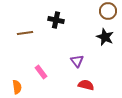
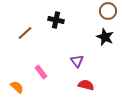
brown line: rotated 35 degrees counterclockwise
orange semicircle: rotated 40 degrees counterclockwise
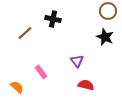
black cross: moved 3 px left, 1 px up
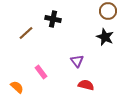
brown line: moved 1 px right
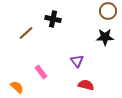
black star: rotated 24 degrees counterclockwise
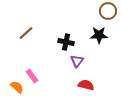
black cross: moved 13 px right, 23 px down
black star: moved 6 px left, 2 px up
purple triangle: rotated 16 degrees clockwise
pink rectangle: moved 9 px left, 4 px down
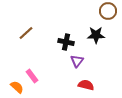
black star: moved 3 px left
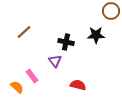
brown circle: moved 3 px right
brown line: moved 2 px left, 1 px up
purple triangle: moved 22 px left; rotated 16 degrees counterclockwise
red semicircle: moved 8 px left
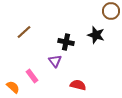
black star: rotated 18 degrees clockwise
orange semicircle: moved 4 px left
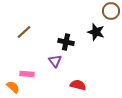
black star: moved 3 px up
pink rectangle: moved 5 px left, 2 px up; rotated 48 degrees counterclockwise
